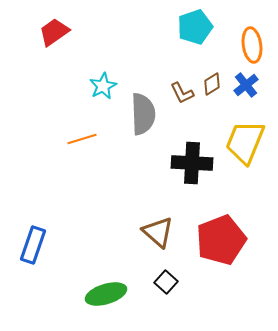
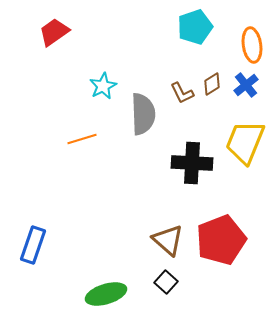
brown triangle: moved 10 px right, 8 px down
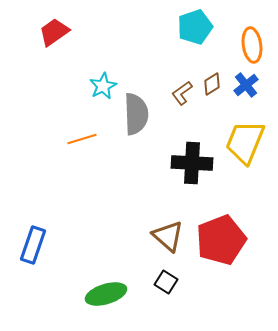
brown L-shape: rotated 80 degrees clockwise
gray semicircle: moved 7 px left
brown triangle: moved 4 px up
black square: rotated 10 degrees counterclockwise
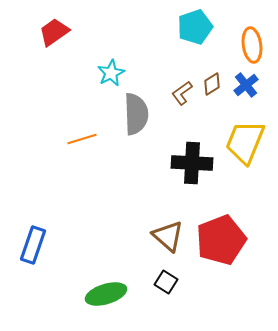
cyan star: moved 8 px right, 13 px up
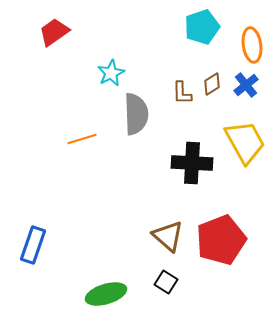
cyan pentagon: moved 7 px right
brown L-shape: rotated 55 degrees counterclockwise
yellow trapezoid: rotated 129 degrees clockwise
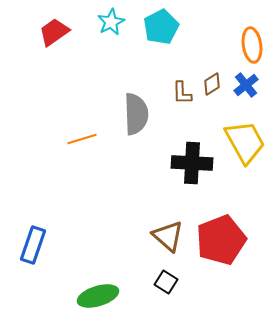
cyan pentagon: moved 41 px left; rotated 8 degrees counterclockwise
cyan star: moved 51 px up
green ellipse: moved 8 px left, 2 px down
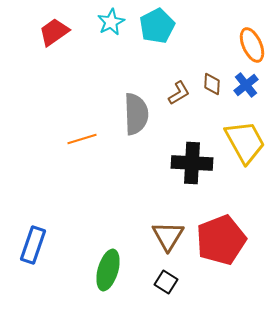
cyan pentagon: moved 4 px left, 1 px up
orange ellipse: rotated 16 degrees counterclockwise
brown diamond: rotated 55 degrees counterclockwise
brown L-shape: moved 3 px left; rotated 120 degrees counterclockwise
brown triangle: rotated 20 degrees clockwise
green ellipse: moved 10 px right, 26 px up; rotated 57 degrees counterclockwise
